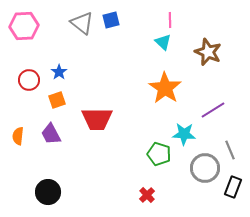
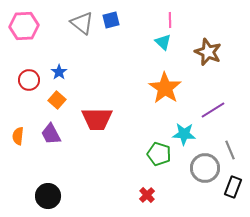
orange square: rotated 30 degrees counterclockwise
black circle: moved 4 px down
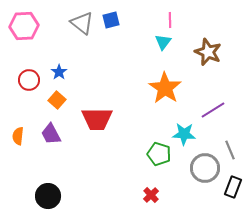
cyan triangle: rotated 24 degrees clockwise
red cross: moved 4 px right
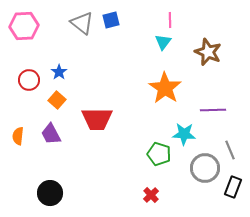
purple line: rotated 30 degrees clockwise
black circle: moved 2 px right, 3 px up
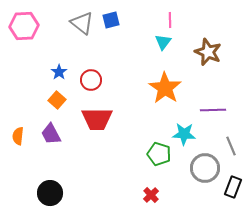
red circle: moved 62 px right
gray line: moved 1 px right, 4 px up
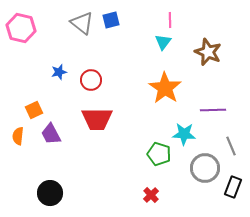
pink hexagon: moved 3 px left, 2 px down; rotated 16 degrees clockwise
blue star: rotated 21 degrees clockwise
orange square: moved 23 px left, 10 px down; rotated 24 degrees clockwise
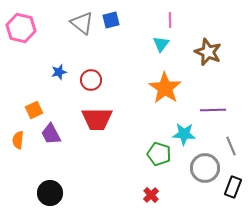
cyan triangle: moved 2 px left, 2 px down
orange semicircle: moved 4 px down
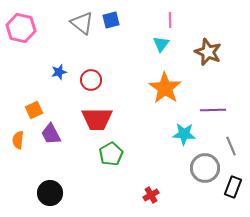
green pentagon: moved 48 px left; rotated 25 degrees clockwise
red cross: rotated 14 degrees clockwise
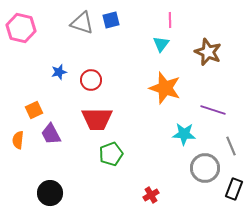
gray triangle: rotated 20 degrees counterclockwise
orange star: rotated 16 degrees counterclockwise
purple line: rotated 20 degrees clockwise
green pentagon: rotated 10 degrees clockwise
black rectangle: moved 1 px right, 2 px down
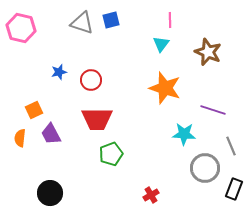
orange semicircle: moved 2 px right, 2 px up
